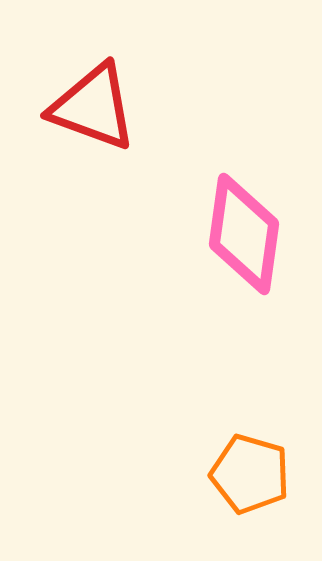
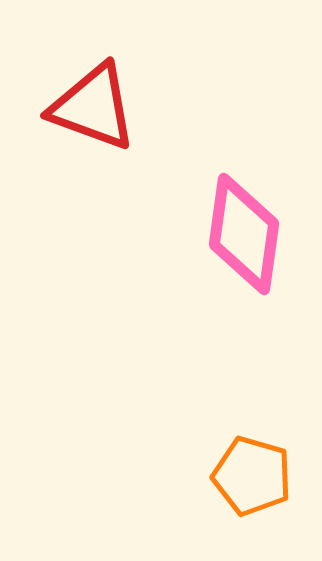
orange pentagon: moved 2 px right, 2 px down
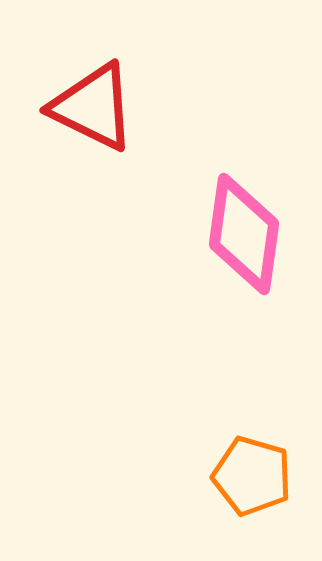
red triangle: rotated 6 degrees clockwise
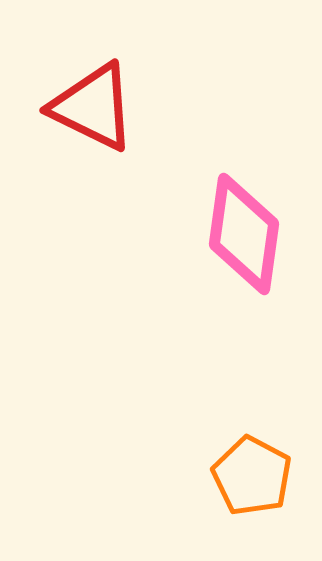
orange pentagon: rotated 12 degrees clockwise
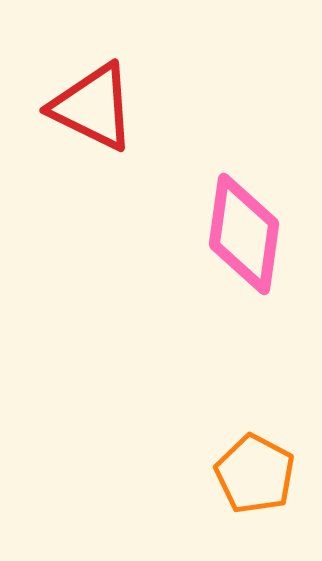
orange pentagon: moved 3 px right, 2 px up
